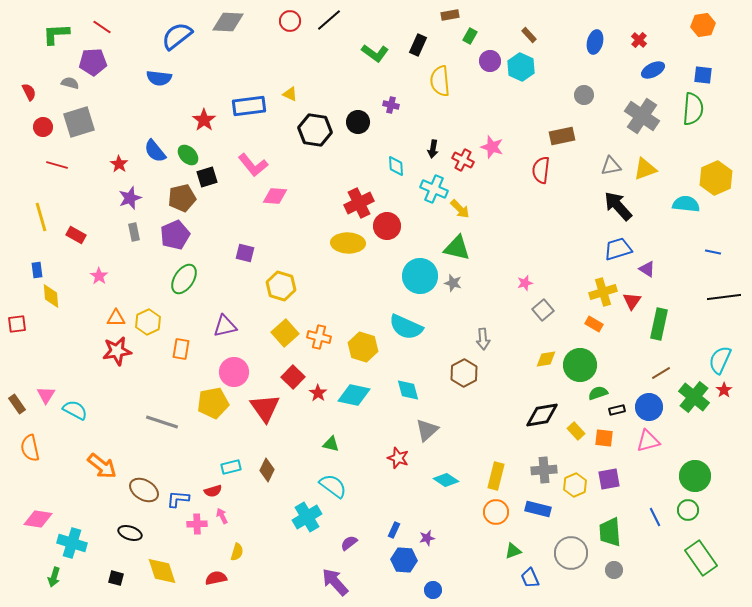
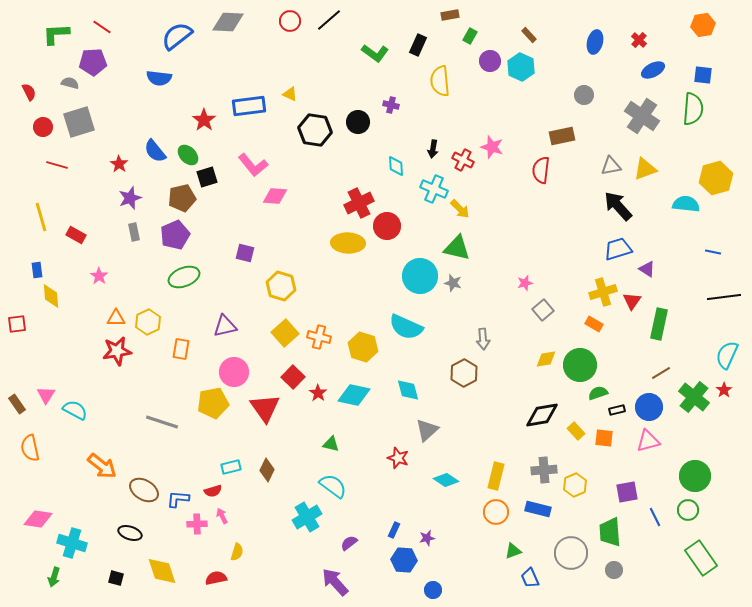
yellow hexagon at (716, 178): rotated 8 degrees clockwise
green ellipse at (184, 279): moved 2 px up; rotated 36 degrees clockwise
cyan semicircle at (720, 360): moved 7 px right, 5 px up
purple square at (609, 479): moved 18 px right, 13 px down
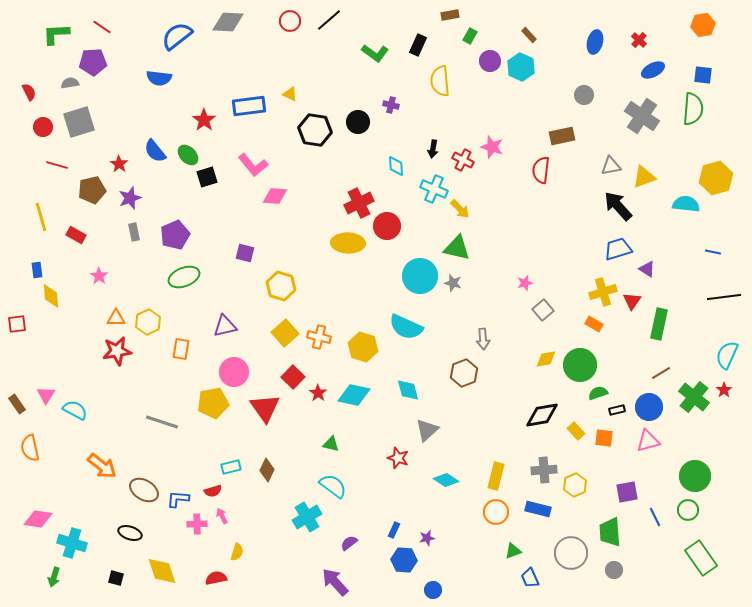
gray semicircle at (70, 83): rotated 24 degrees counterclockwise
yellow triangle at (645, 169): moved 1 px left, 8 px down
brown pentagon at (182, 198): moved 90 px left, 8 px up
brown hexagon at (464, 373): rotated 8 degrees clockwise
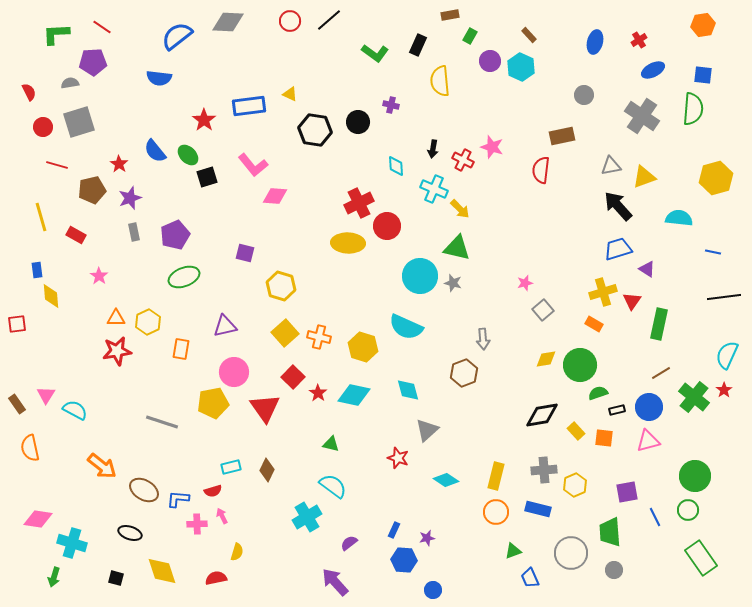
red cross at (639, 40): rotated 14 degrees clockwise
cyan semicircle at (686, 204): moved 7 px left, 14 px down
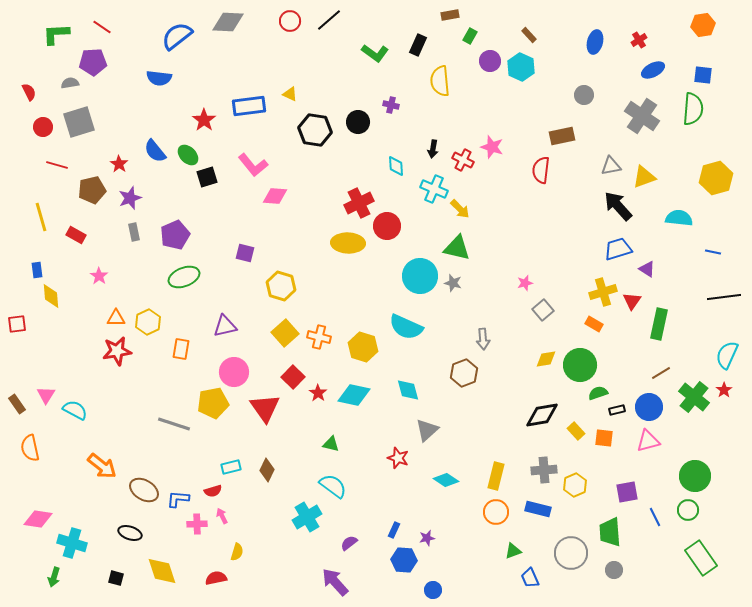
gray line at (162, 422): moved 12 px right, 2 px down
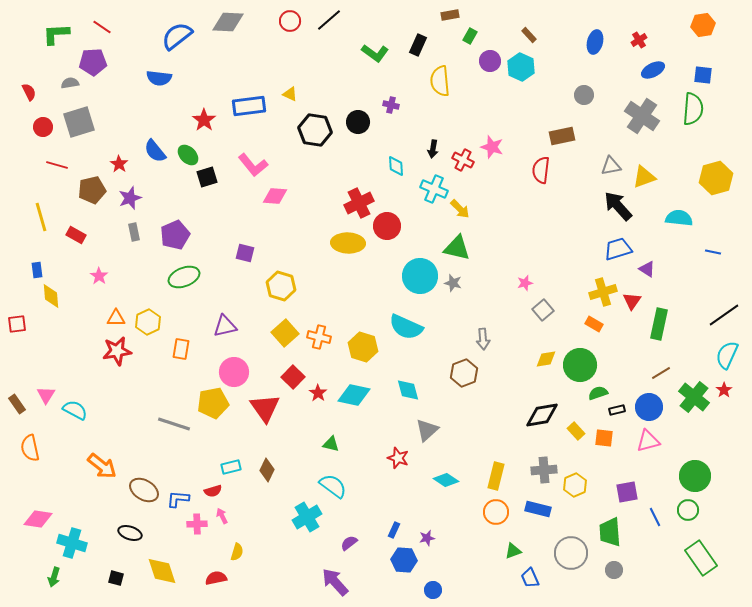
black line at (724, 297): moved 18 px down; rotated 28 degrees counterclockwise
